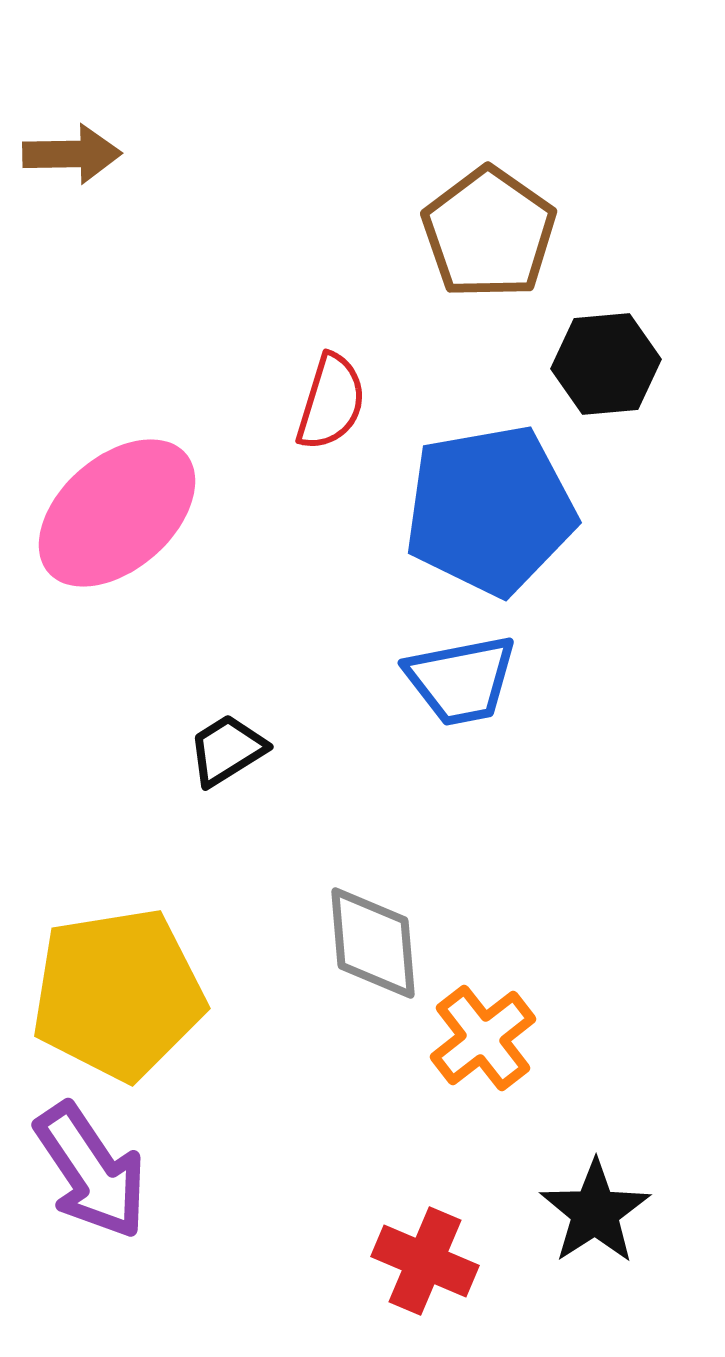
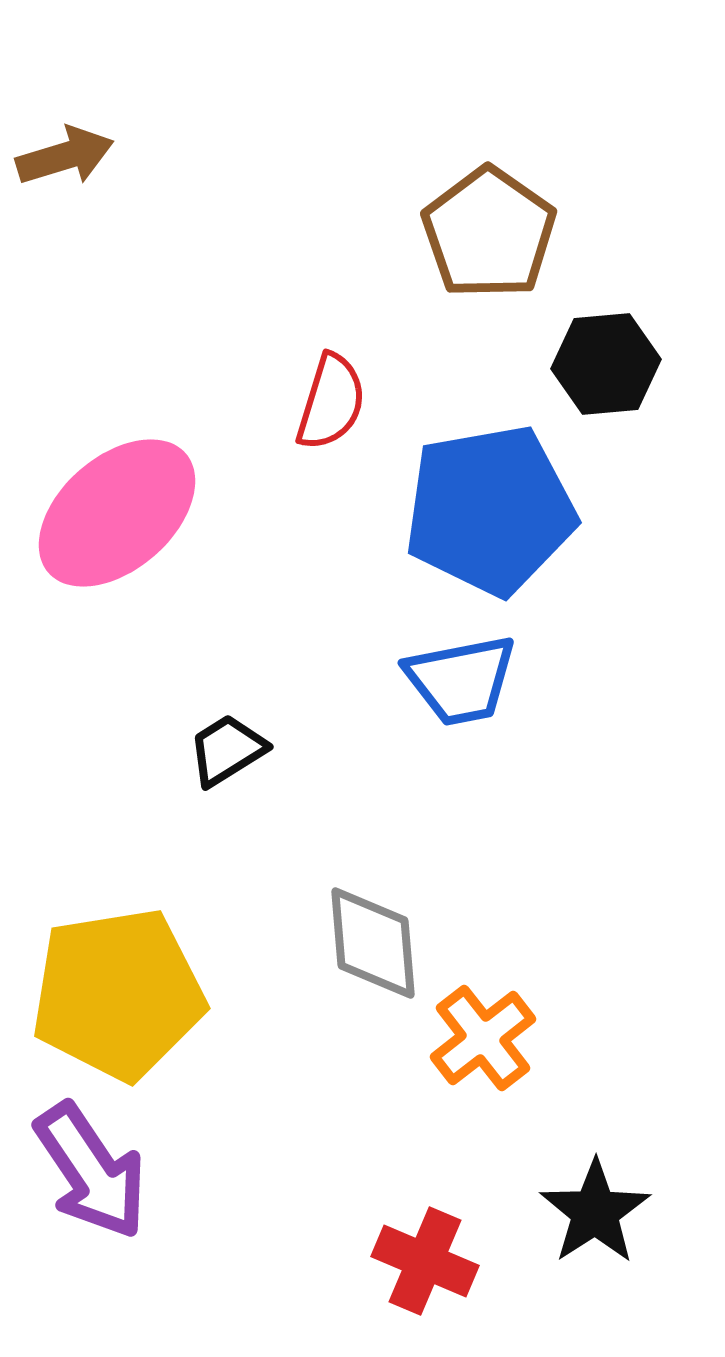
brown arrow: moved 7 px left, 2 px down; rotated 16 degrees counterclockwise
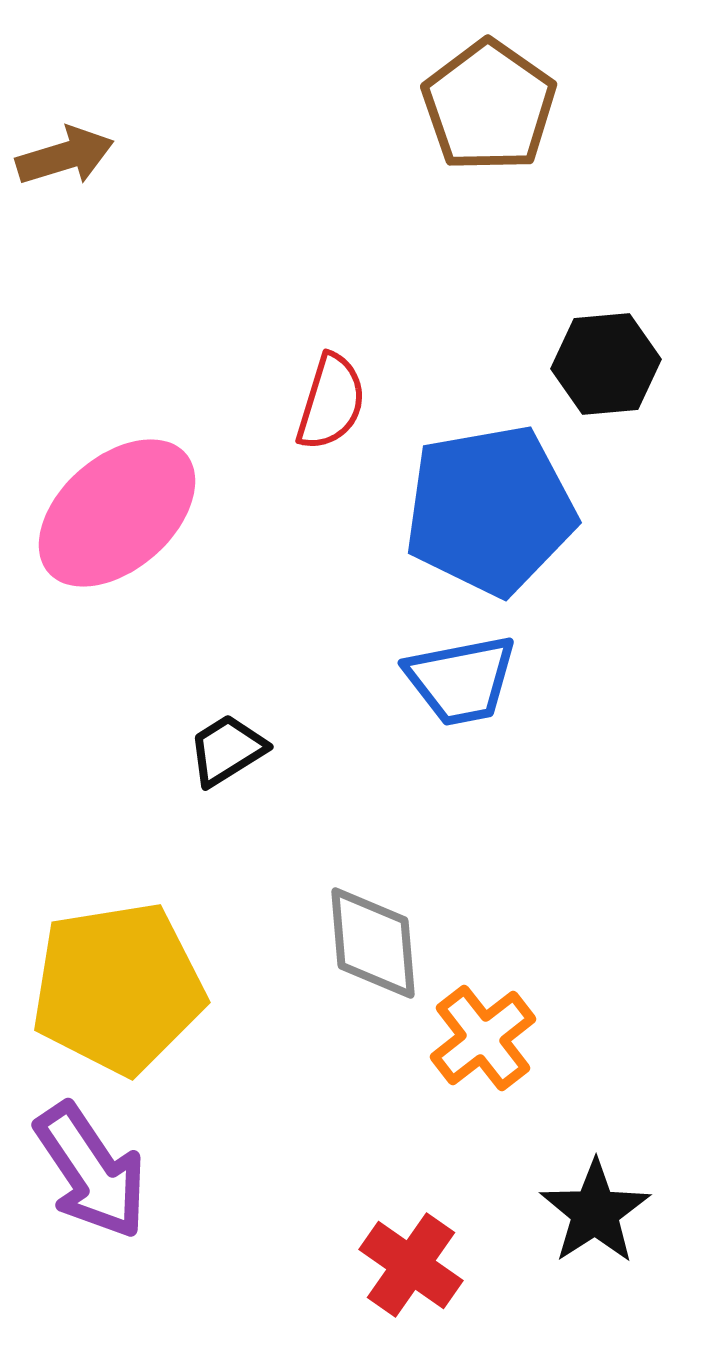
brown pentagon: moved 127 px up
yellow pentagon: moved 6 px up
red cross: moved 14 px left, 4 px down; rotated 12 degrees clockwise
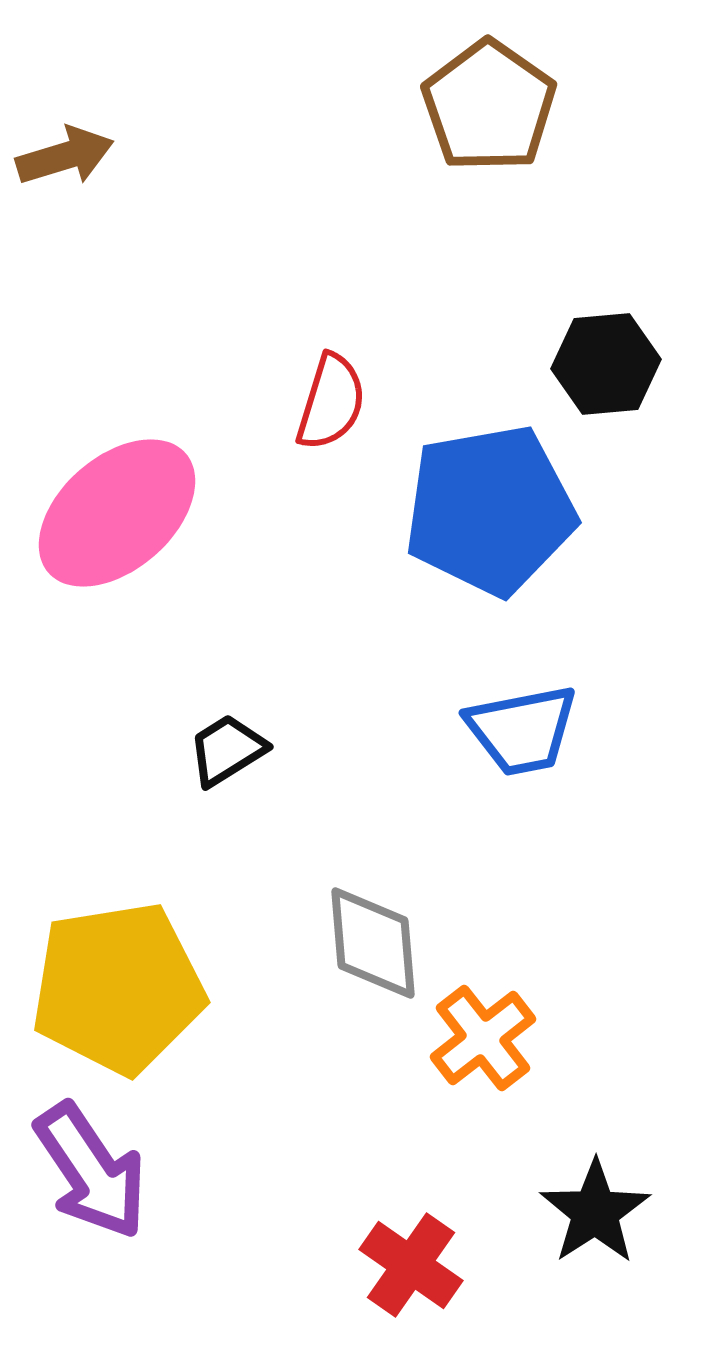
blue trapezoid: moved 61 px right, 50 px down
